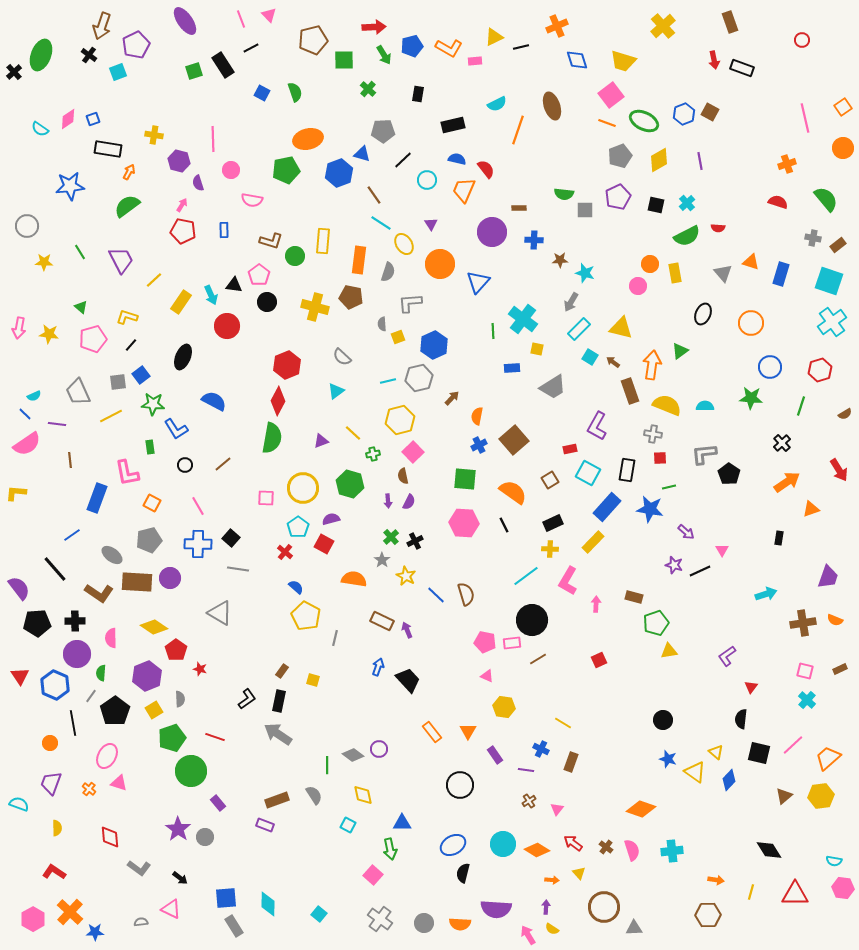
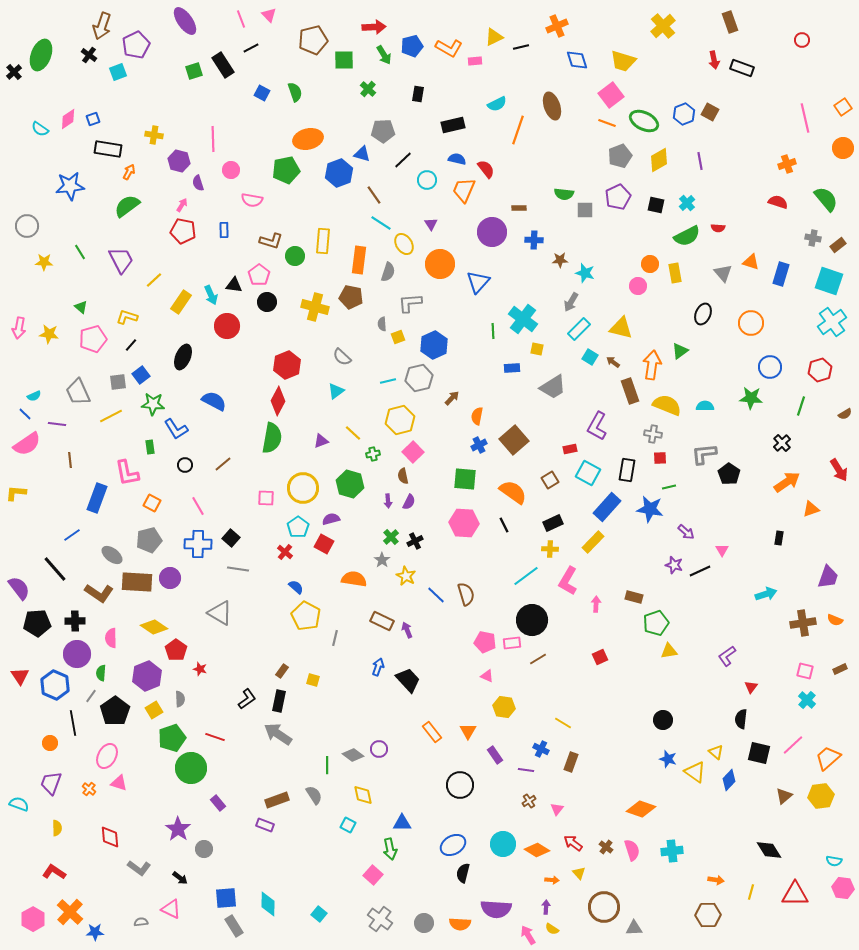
red square at (599, 660): moved 1 px right, 3 px up
green circle at (191, 771): moved 3 px up
gray circle at (205, 837): moved 1 px left, 12 px down
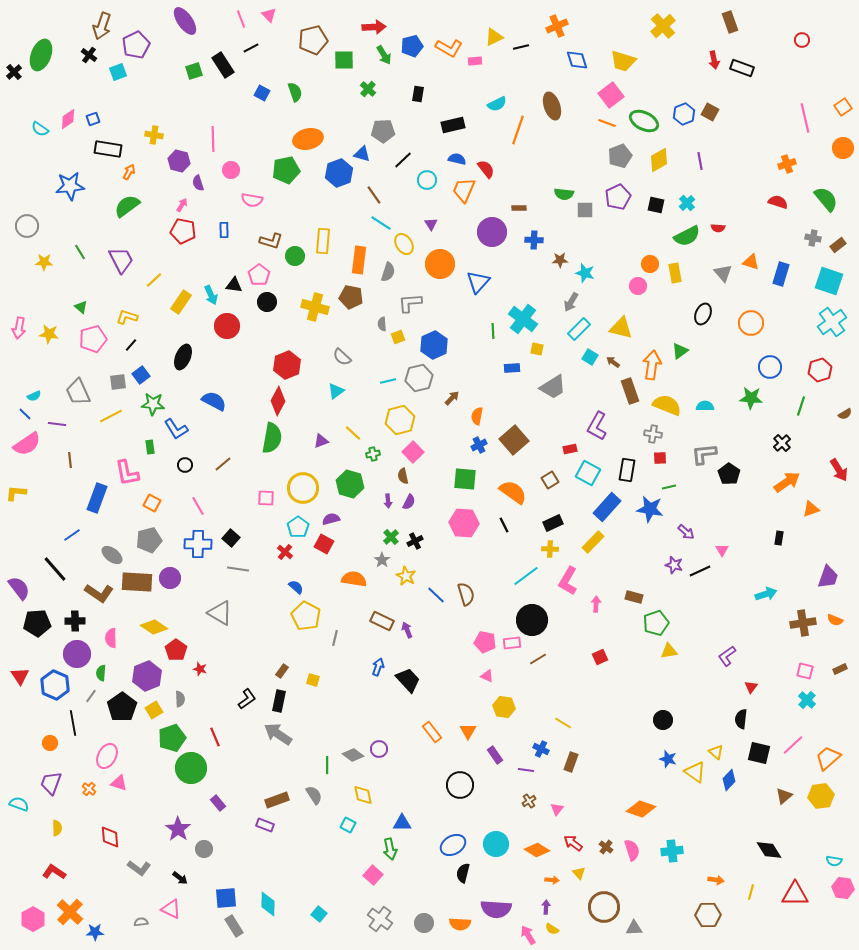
black pentagon at (115, 711): moved 7 px right, 4 px up
red line at (215, 737): rotated 48 degrees clockwise
cyan circle at (503, 844): moved 7 px left
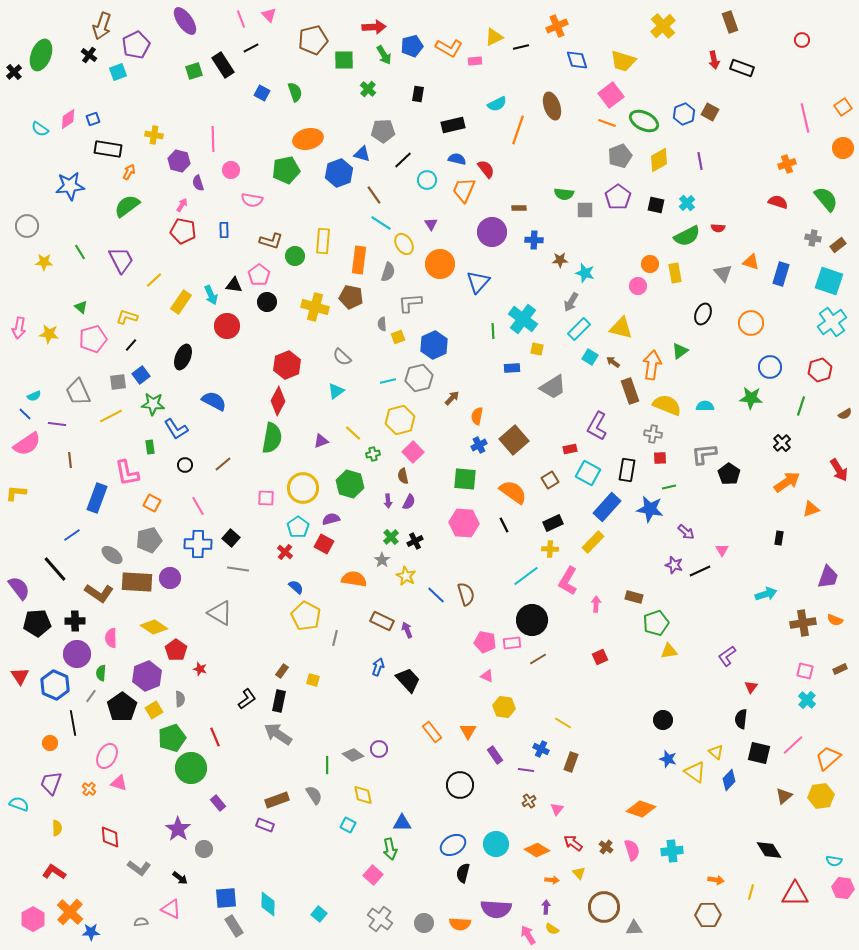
purple pentagon at (618, 197): rotated 10 degrees counterclockwise
blue star at (95, 932): moved 4 px left
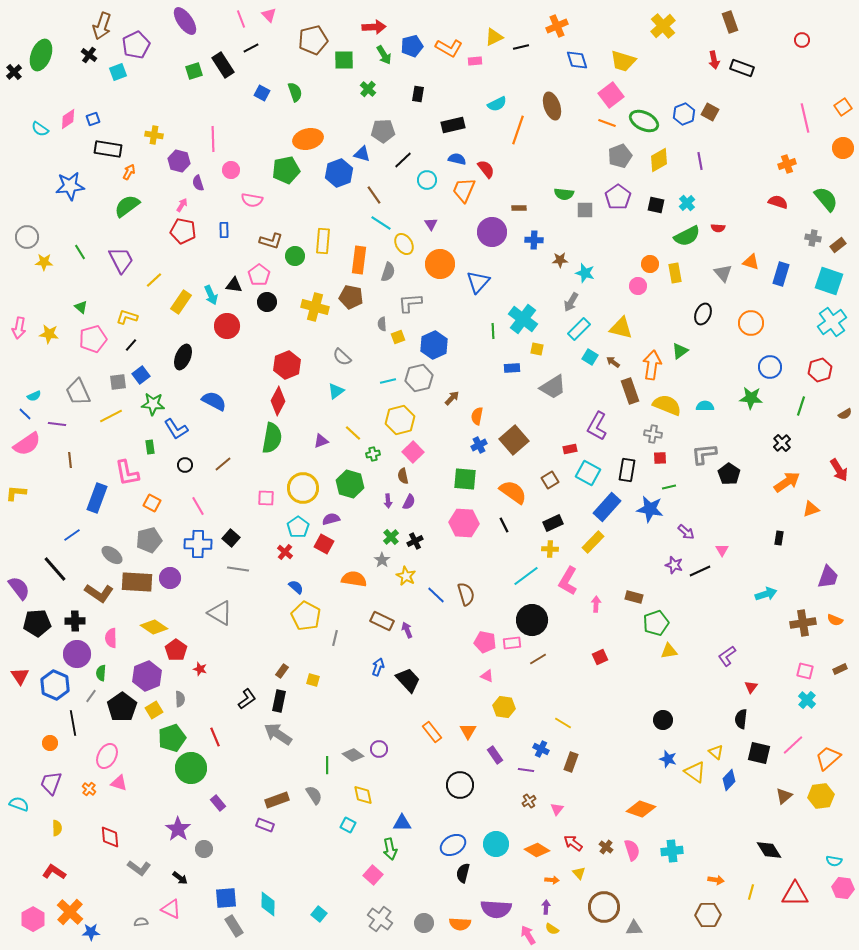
gray circle at (27, 226): moved 11 px down
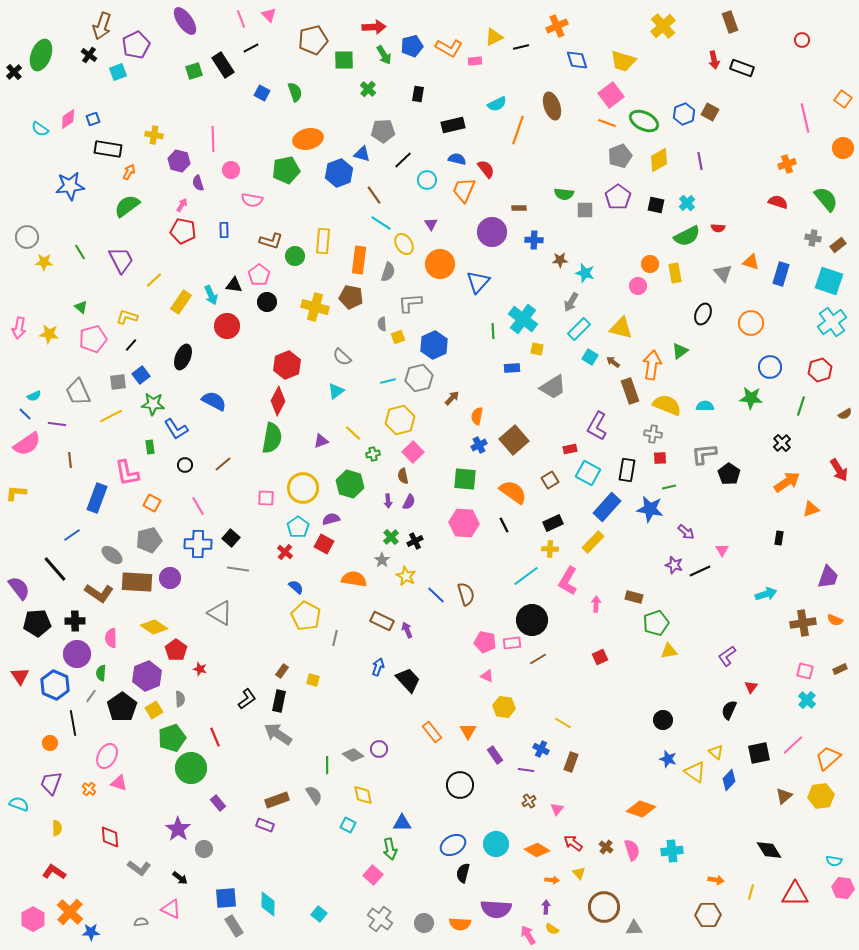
orange square at (843, 107): moved 8 px up; rotated 18 degrees counterclockwise
black semicircle at (741, 719): moved 12 px left, 9 px up; rotated 18 degrees clockwise
black square at (759, 753): rotated 25 degrees counterclockwise
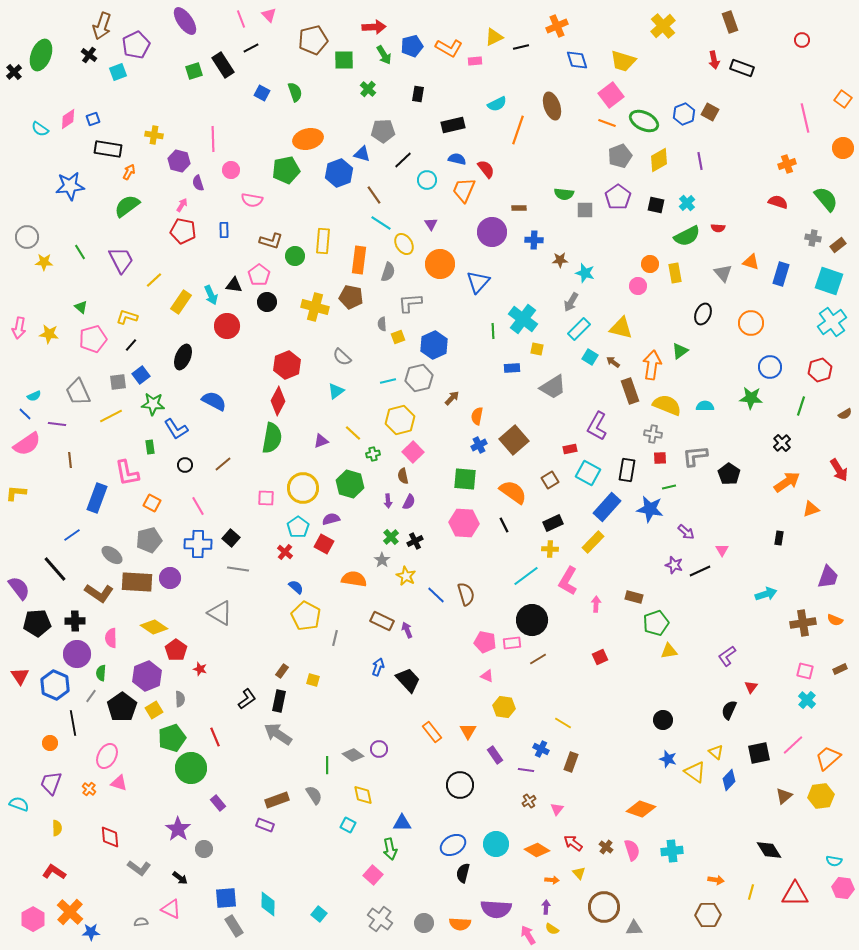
gray L-shape at (704, 454): moved 9 px left, 2 px down
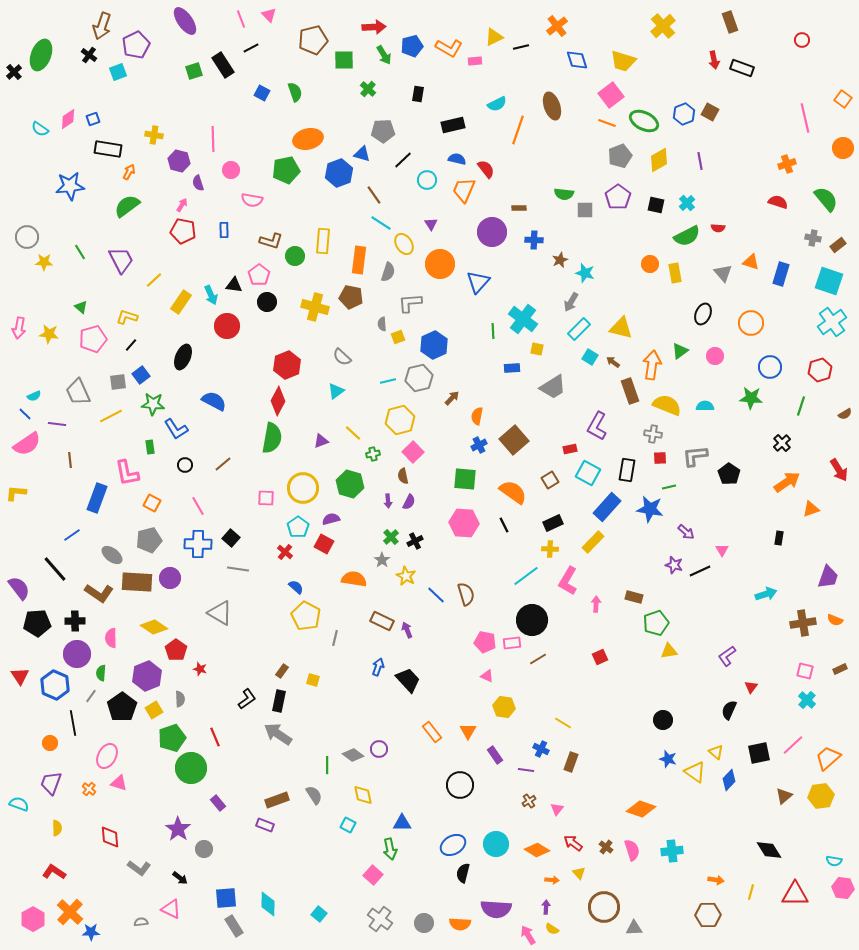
orange cross at (557, 26): rotated 15 degrees counterclockwise
brown star at (560, 260): rotated 21 degrees counterclockwise
pink circle at (638, 286): moved 77 px right, 70 px down
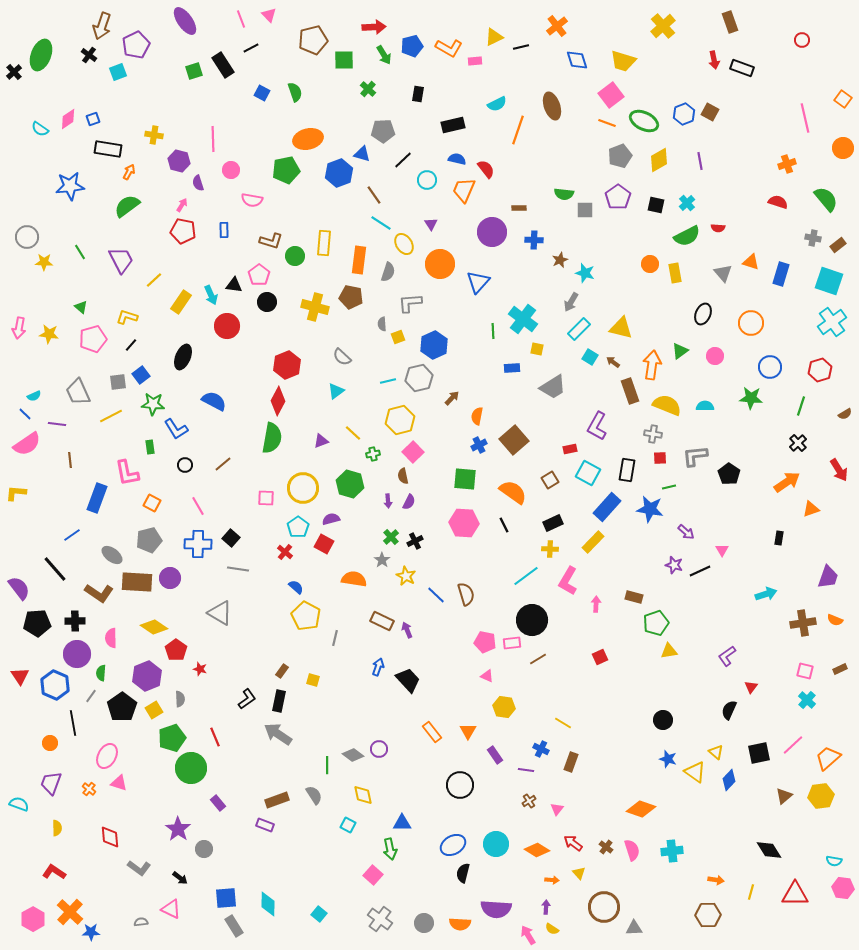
yellow rectangle at (323, 241): moved 1 px right, 2 px down
black cross at (782, 443): moved 16 px right
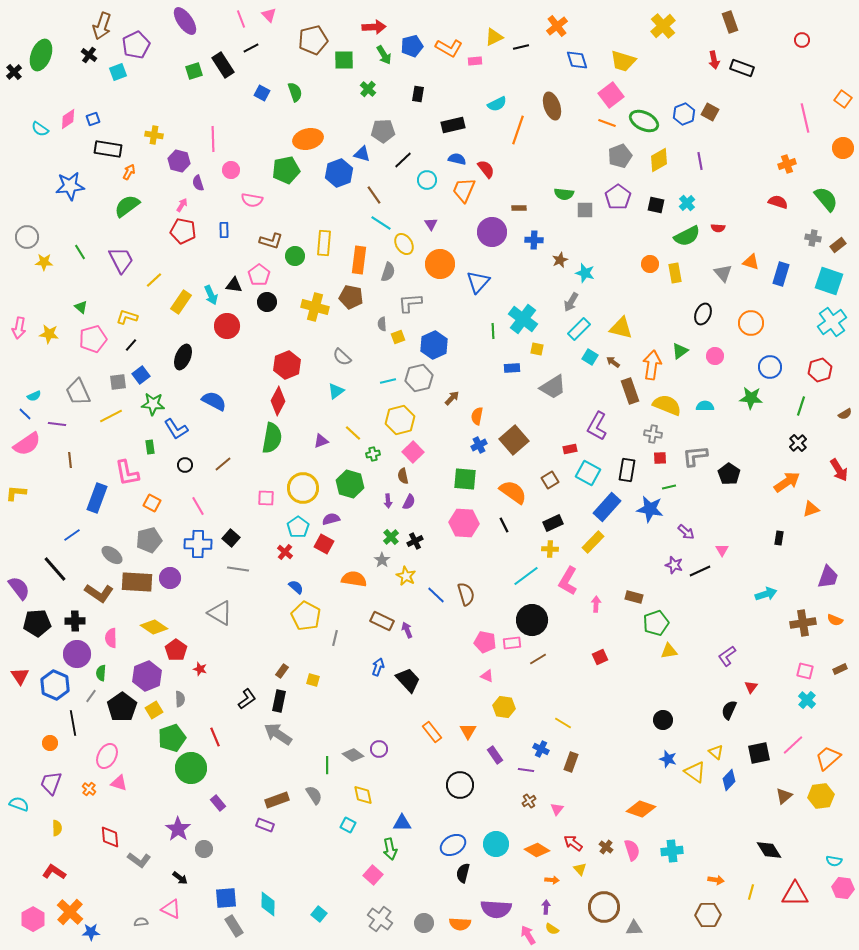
gray L-shape at (139, 868): moved 8 px up
yellow triangle at (579, 873): moved 1 px right, 4 px up
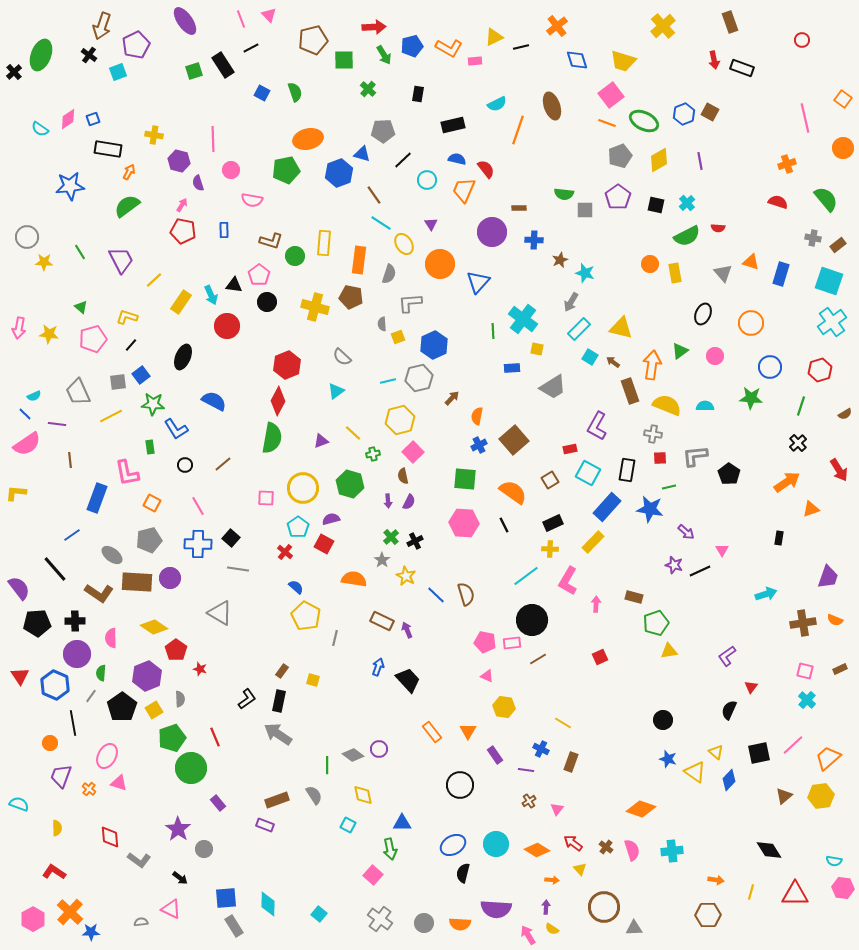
gray semicircle at (388, 272): moved 1 px right, 2 px down
purple trapezoid at (51, 783): moved 10 px right, 7 px up
